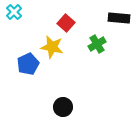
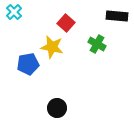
black rectangle: moved 2 px left, 2 px up
green cross: rotated 30 degrees counterclockwise
blue pentagon: rotated 15 degrees clockwise
black circle: moved 6 px left, 1 px down
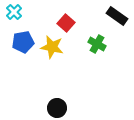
black rectangle: rotated 30 degrees clockwise
blue pentagon: moved 5 px left, 22 px up
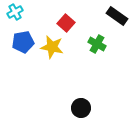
cyan cross: moved 1 px right; rotated 14 degrees clockwise
black circle: moved 24 px right
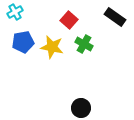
black rectangle: moved 2 px left, 1 px down
red square: moved 3 px right, 3 px up
green cross: moved 13 px left
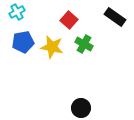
cyan cross: moved 2 px right
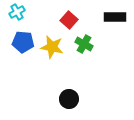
black rectangle: rotated 35 degrees counterclockwise
blue pentagon: rotated 15 degrees clockwise
black circle: moved 12 px left, 9 px up
